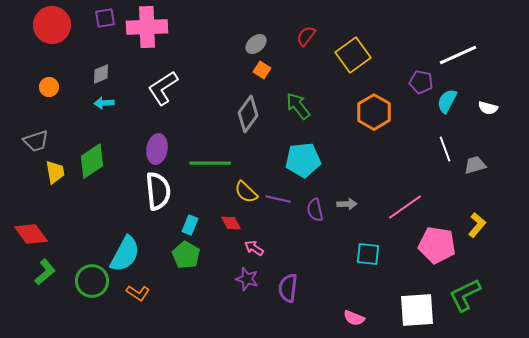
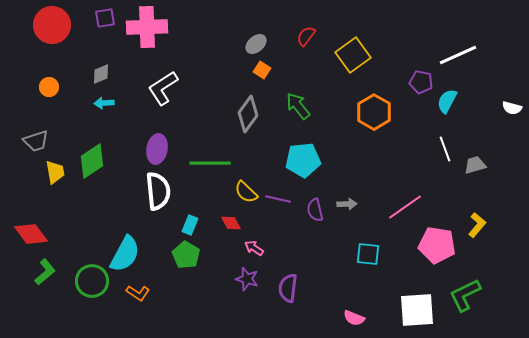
white semicircle at (488, 108): moved 24 px right
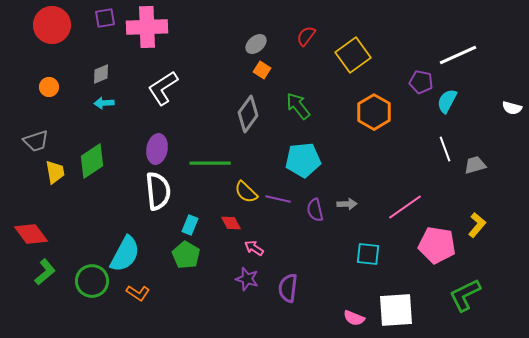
white square at (417, 310): moved 21 px left
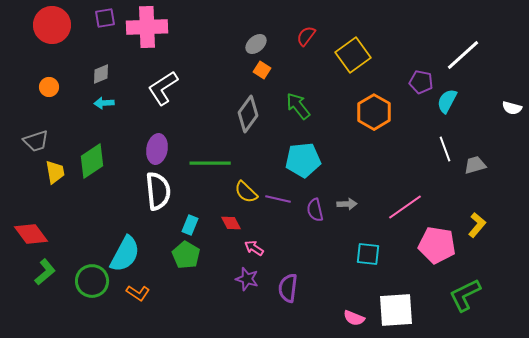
white line at (458, 55): moved 5 px right; rotated 18 degrees counterclockwise
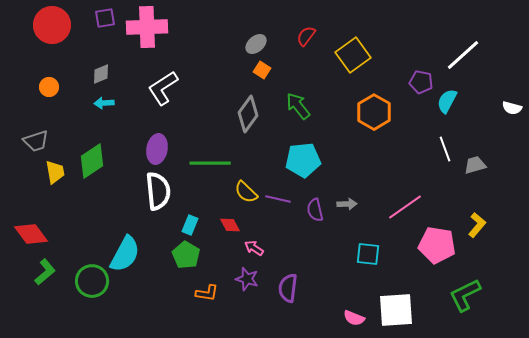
red diamond at (231, 223): moved 1 px left, 2 px down
orange L-shape at (138, 293): moved 69 px right; rotated 25 degrees counterclockwise
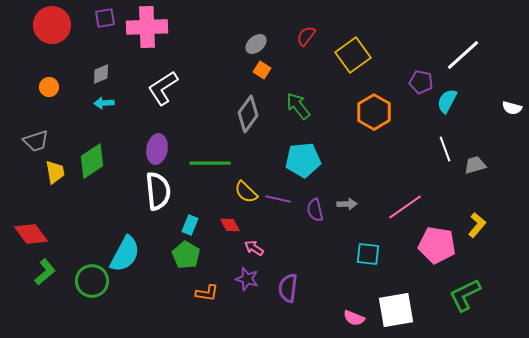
white square at (396, 310): rotated 6 degrees counterclockwise
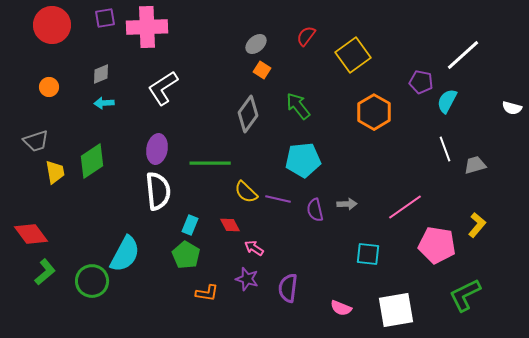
pink semicircle at (354, 318): moved 13 px left, 10 px up
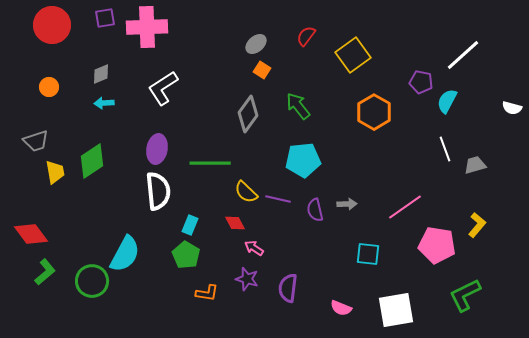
red diamond at (230, 225): moved 5 px right, 2 px up
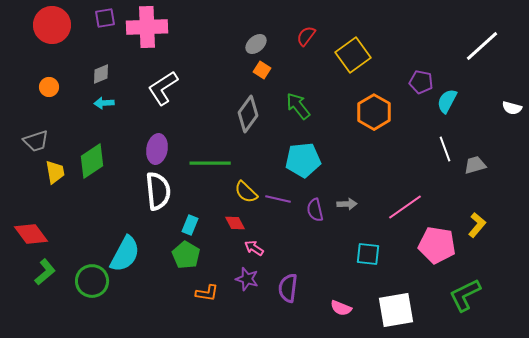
white line at (463, 55): moved 19 px right, 9 px up
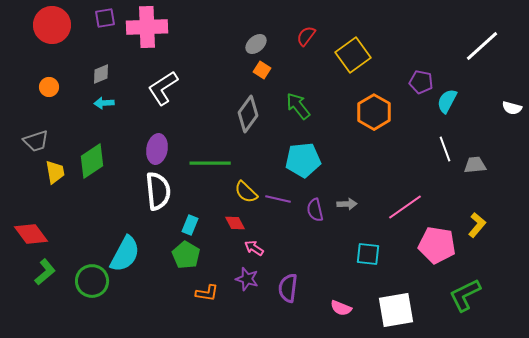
gray trapezoid at (475, 165): rotated 10 degrees clockwise
